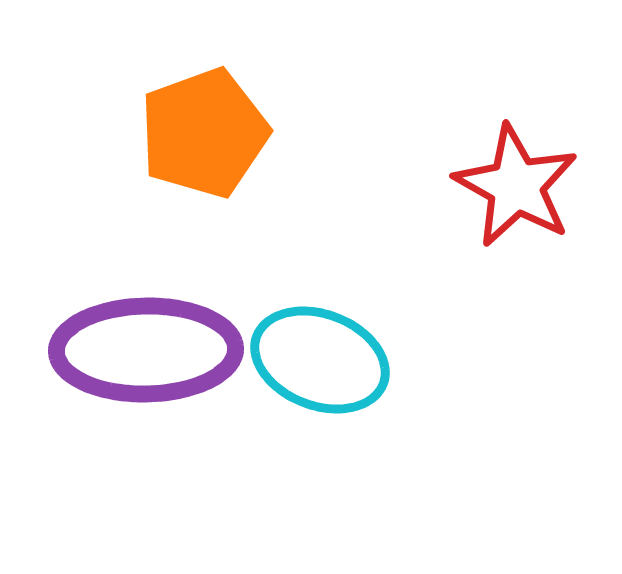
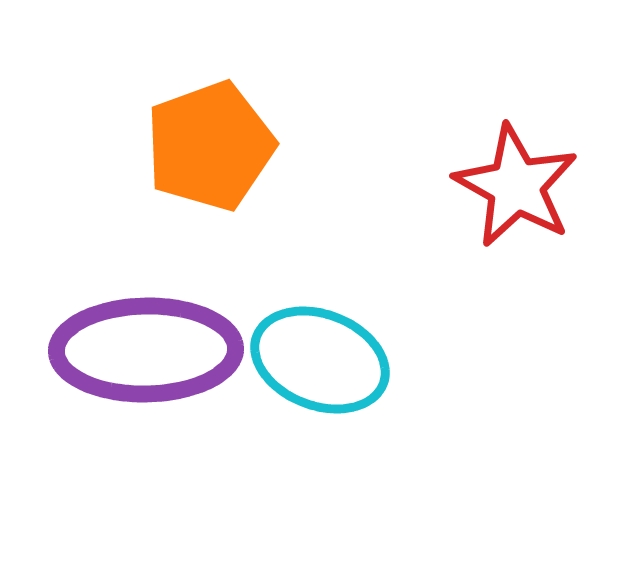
orange pentagon: moved 6 px right, 13 px down
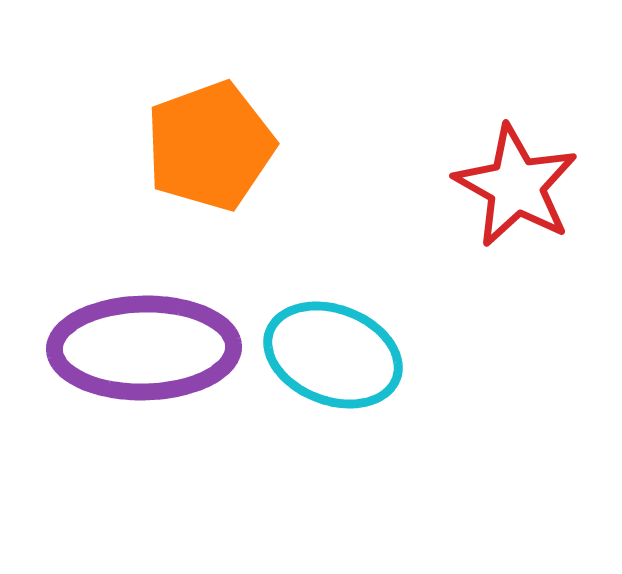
purple ellipse: moved 2 px left, 2 px up
cyan ellipse: moved 13 px right, 5 px up
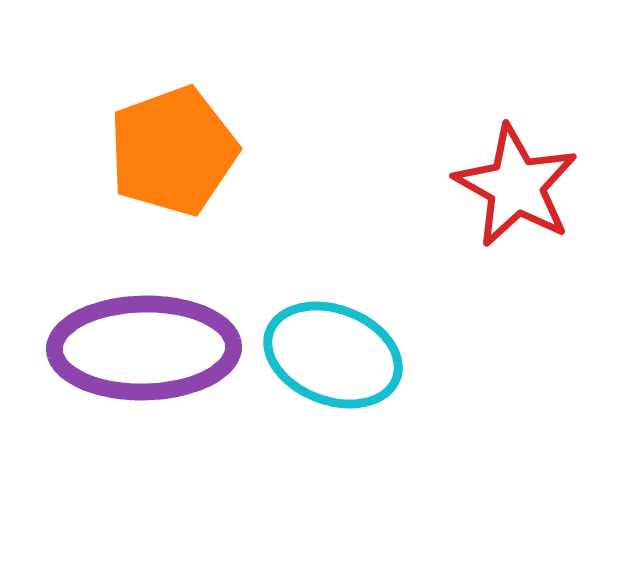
orange pentagon: moved 37 px left, 5 px down
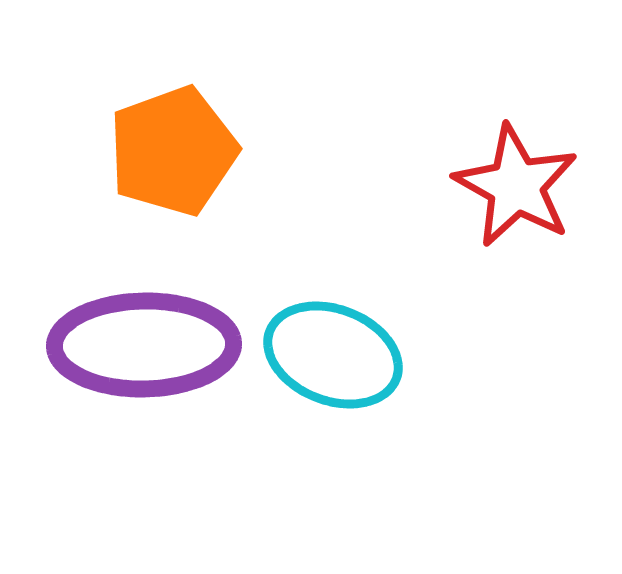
purple ellipse: moved 3 px up
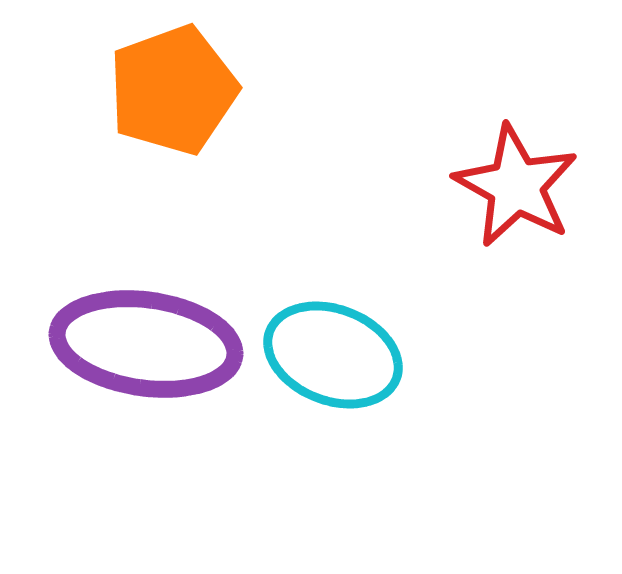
orange pentagon: moved 61 px up
purple ellipse: moved 2 px right, 1 px up; rotated 9 degrees clockwise
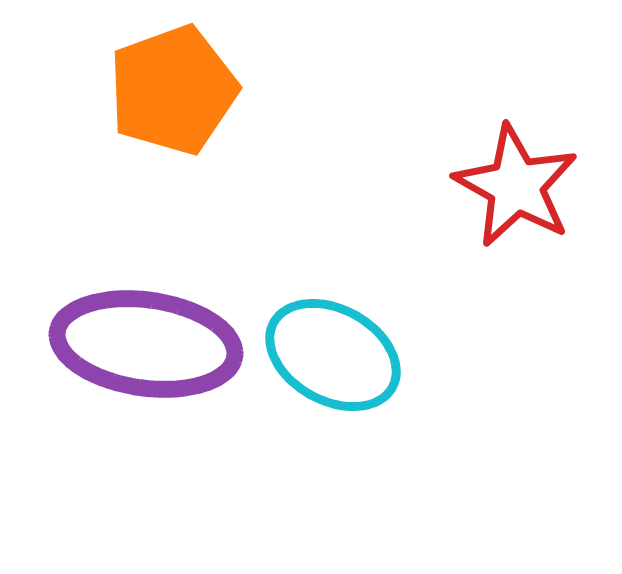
cyan ellipse: rotated 8 degrees clockwise
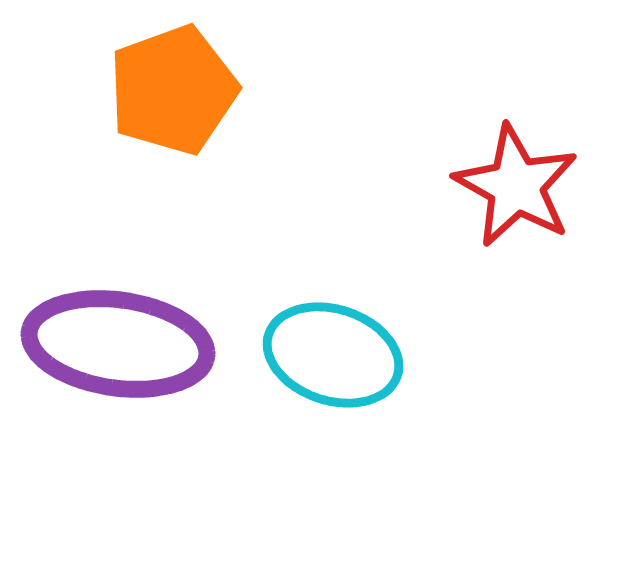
purple ellipse: moved 28 px left
cyan ellipse: rotated 11 degrees counterclockwise
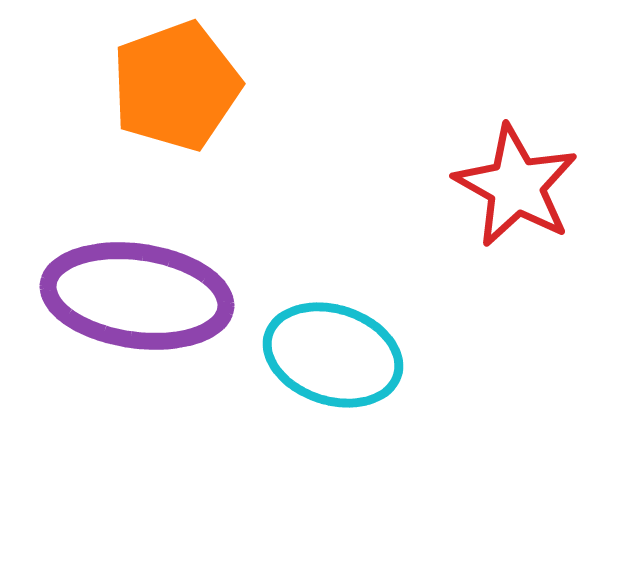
orange pentagon: moved 3 px right, 4 px up
purple ellipse: moved 19 px right, 48 px up
